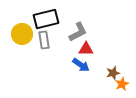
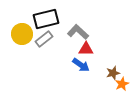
gray L-shape: rotated 110 degrees counterclockwise
gray rectangle: moved 1 px up; rotated 60 degrees clockwise
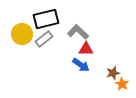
orange star: rotated 16 degrees counterclockwise
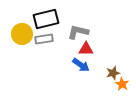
gray L-shape: rotated 30 degrees counterclockwise
gray rectangle: rotated 30 degrees clockwise
